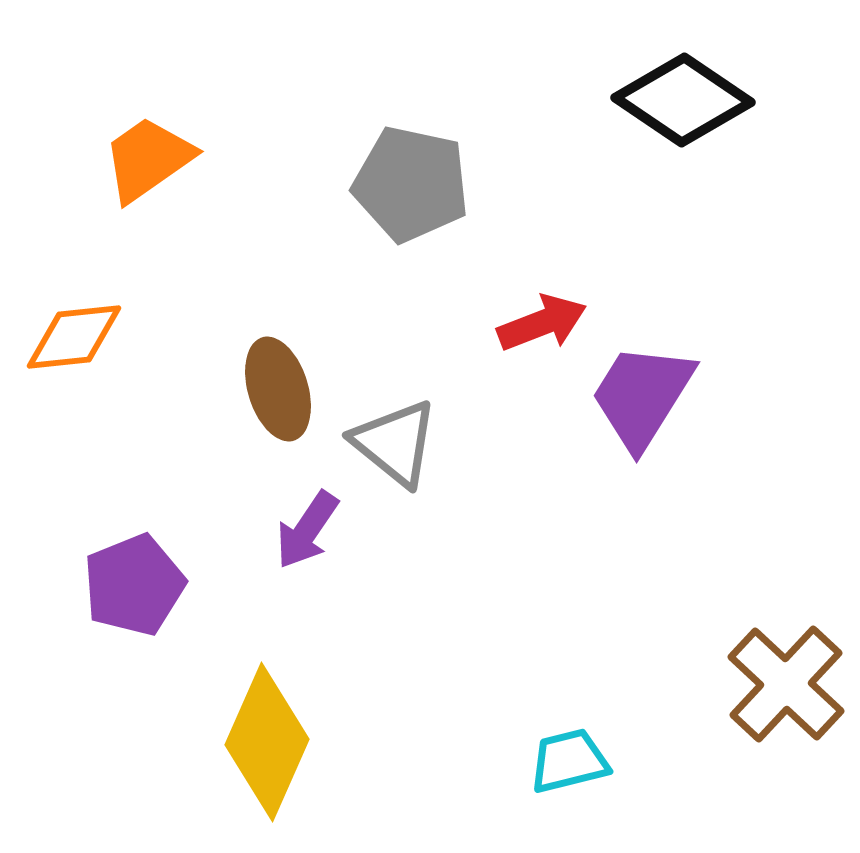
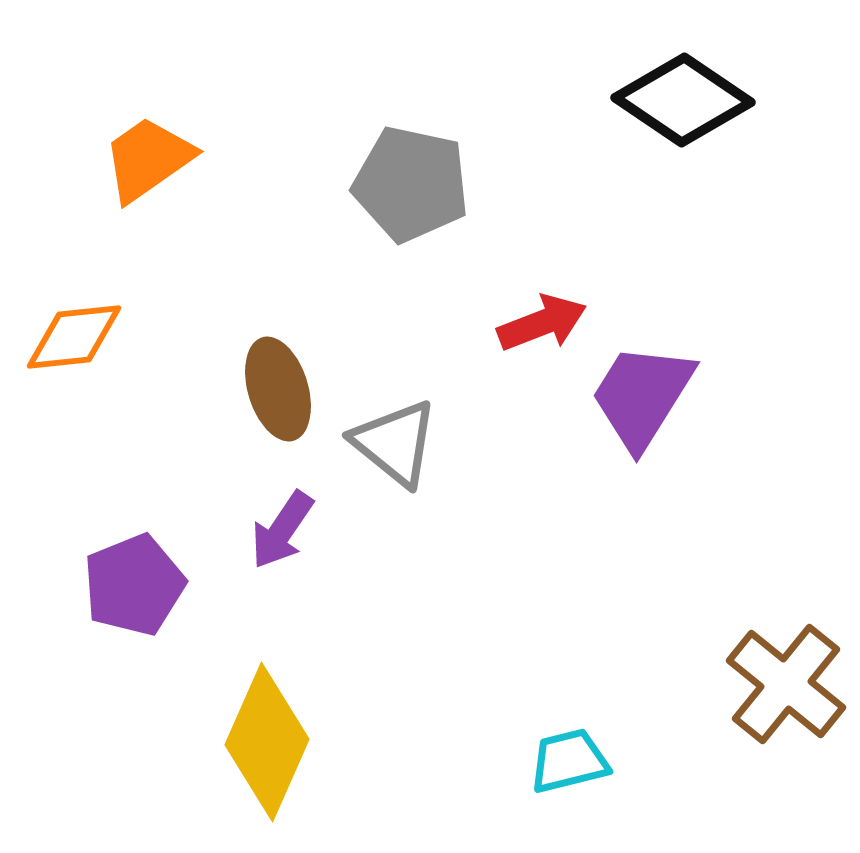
purple arrow: moved 25 px left
brown cross: rotated 4 degrees counterclockwise
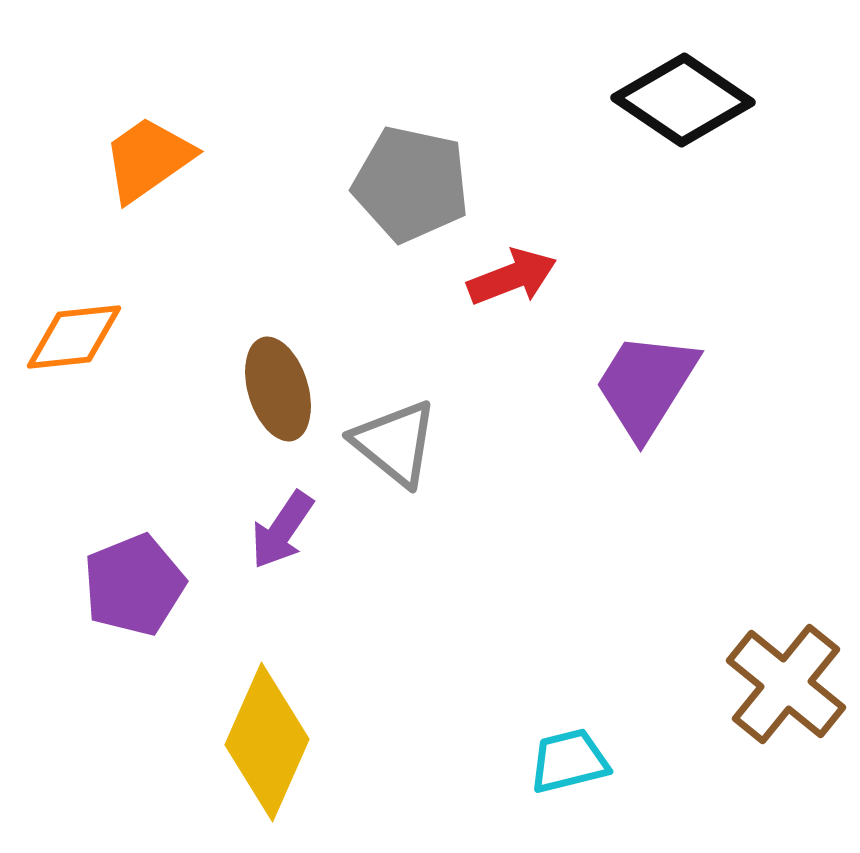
red arrow: moved 30 px left, 46 px up
purple trapezoid: moved 4 px right, 11 px up
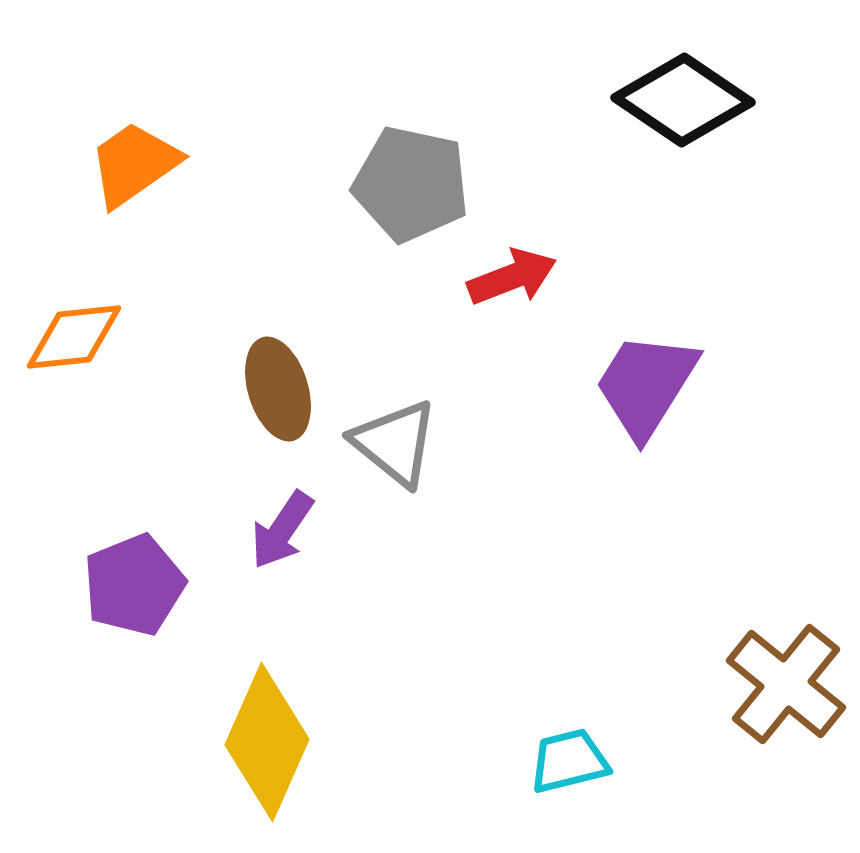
orange trapezoid: moved 14 px left, 5 px down
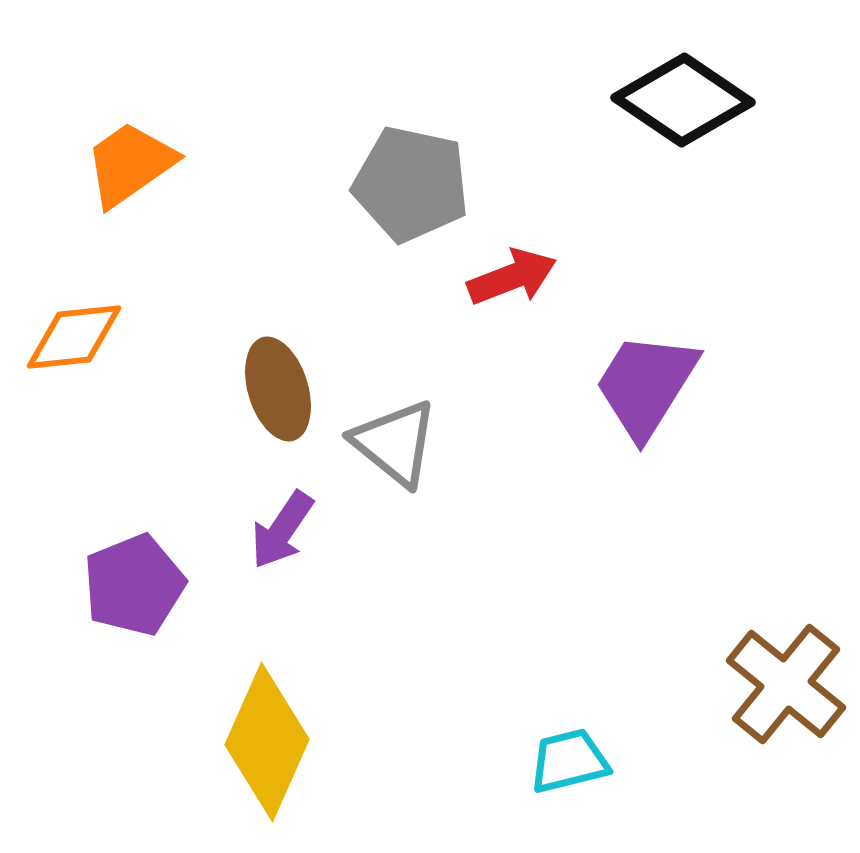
orange trapezoid: moved 4 px left
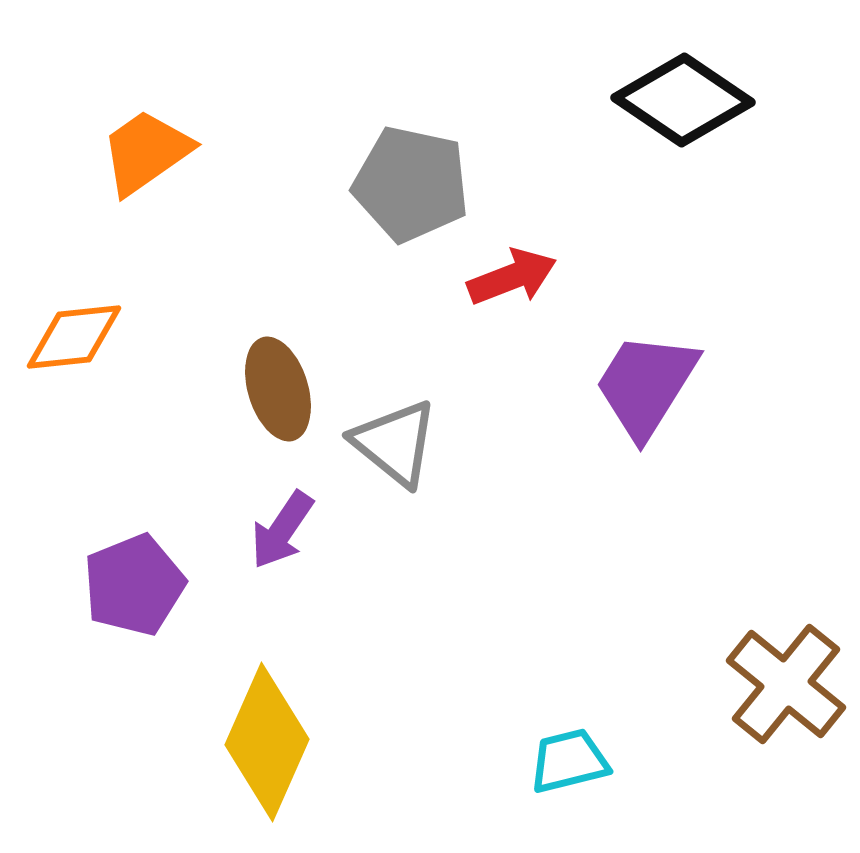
orange trapezoid: moved 16 px right, 12 px up
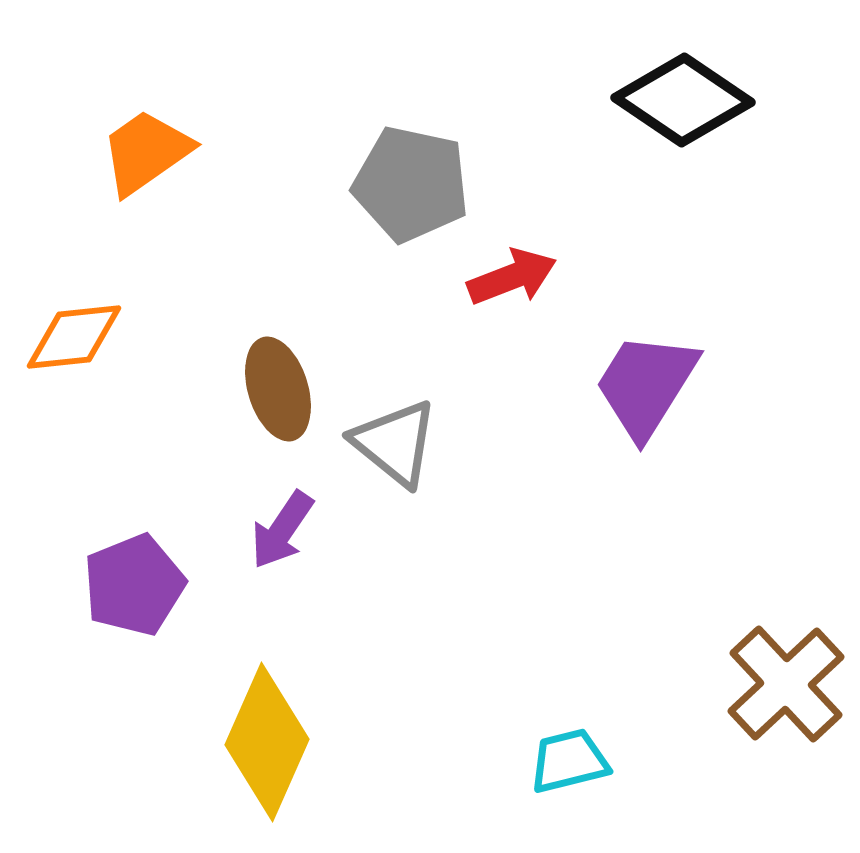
brown cross: rotated 8 degrees clockwise
